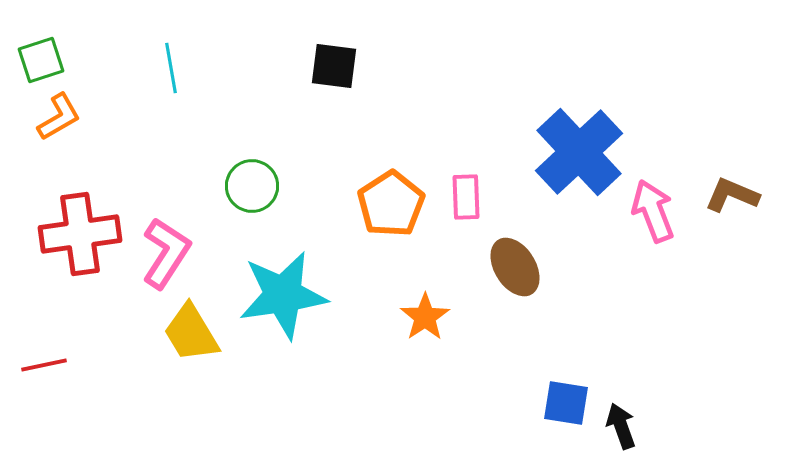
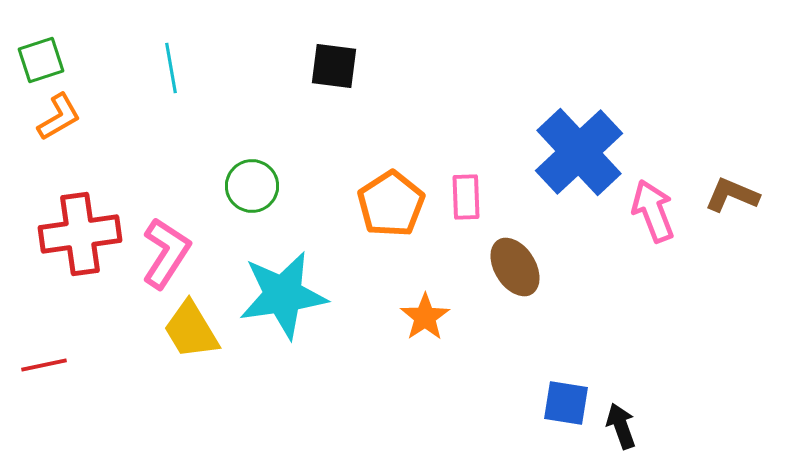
yellow trapezoid: moved 3 px up
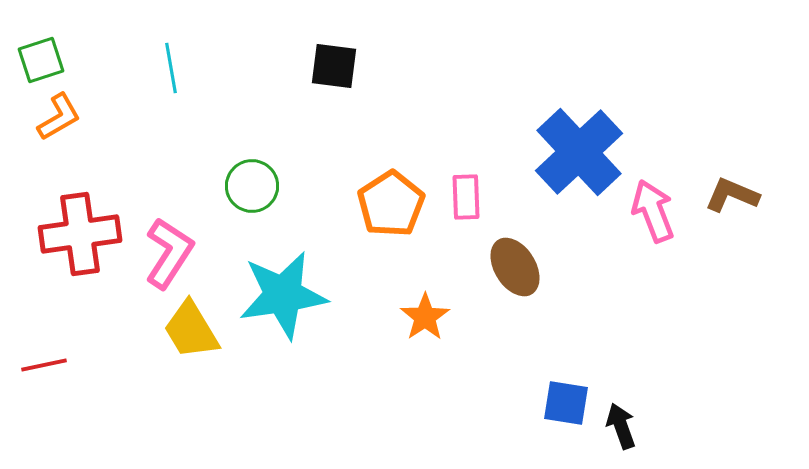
pink L-shape: moved 3 px right
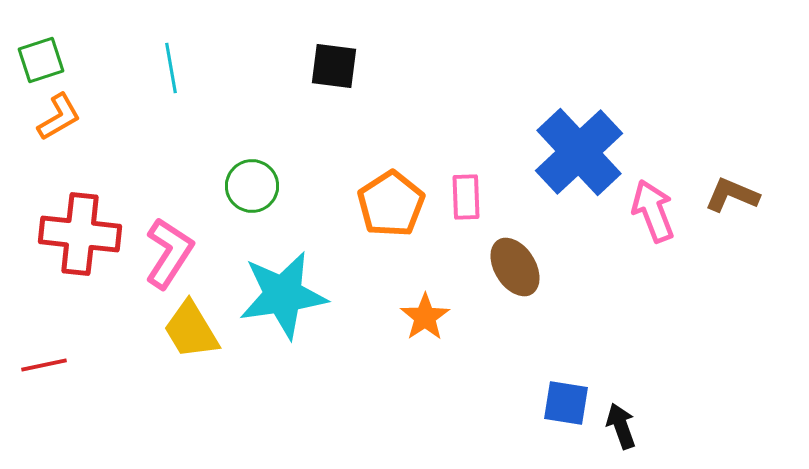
red cross: rotated 14 degrees clockwise
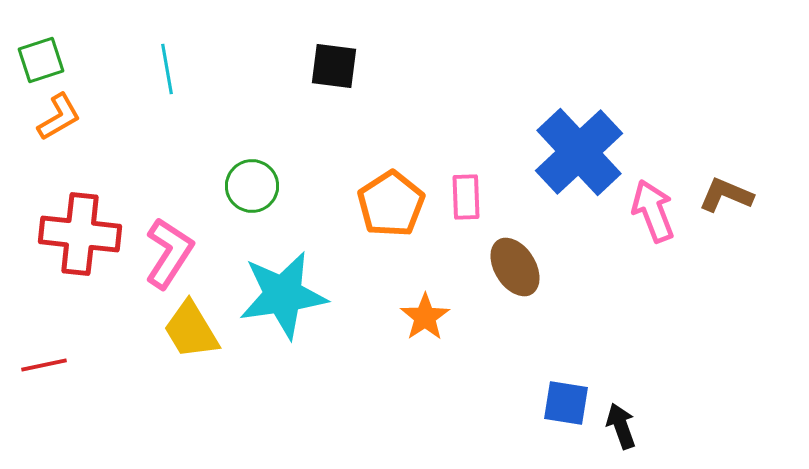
cyan line: moved 4 px left, 1 px down
brown L-shape: moved 6 px left
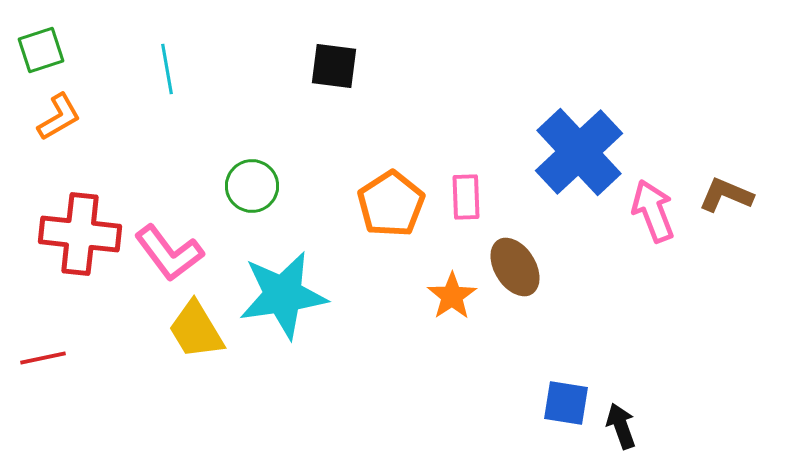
green square: moved 10 px up
pink L-shape: rotated 110 degrees clockwise
orange star: moved 27 px right, 21 px up
yellow trapezoid: moved 5 px right
red line: moved 1 px left, 7 px up
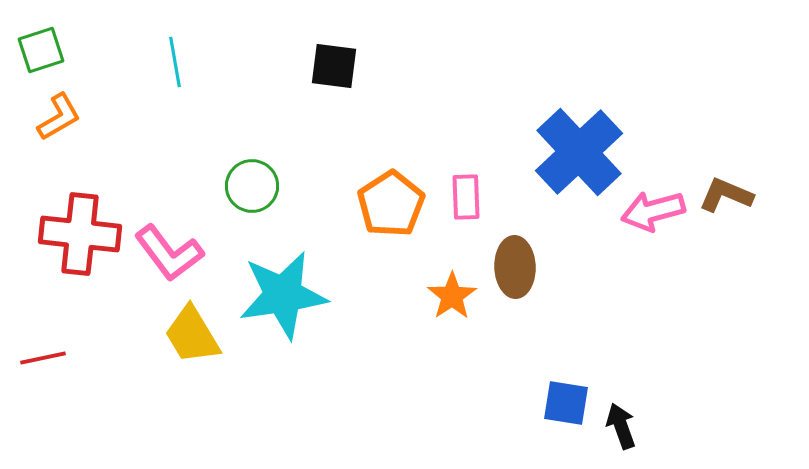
cyan line: moved 8 px right, 7 px up
pink arrow: rotated 84 degrees counterclockwise
brown ellipse: rotated 30 degrees clockwise
yellow trapezoid: moved 4 px left, 5 px down
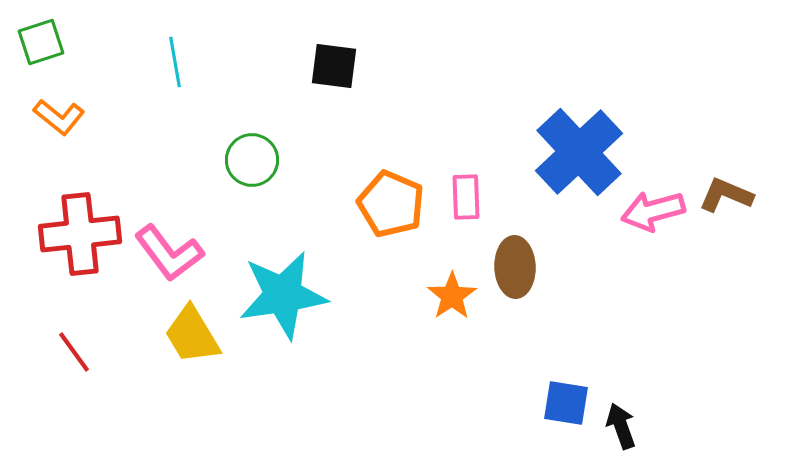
green square: moved 8 px up
orange L-shape: rotated 69 degrees clockwise
green circle: moved 26 px up
orange pentagon: rotated 16 degrees counterclockwise
red cross: rotated 12 degrees counterclockwise
red line: moved 31 px right, 6 px up; rotated 66 degrees clockwise
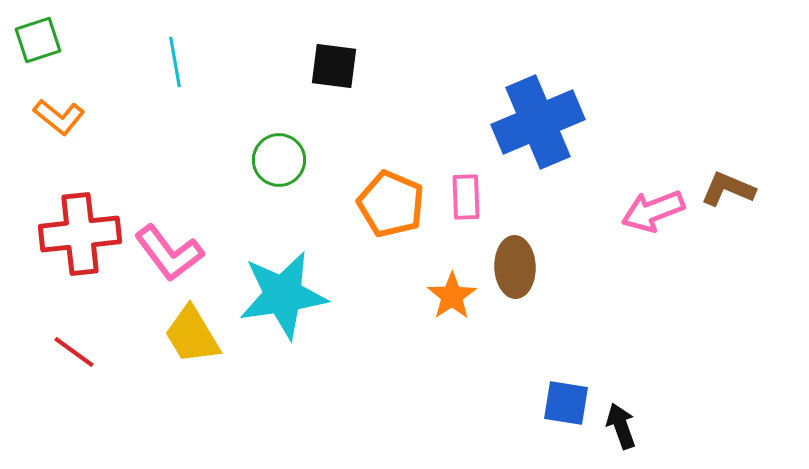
green square: moved 3 px left, 2 px up
blue cross: moved 41 px left, 30 px up; rotated 20 degrees clockwise
green circle: moved 27 px right
brown L-shape: moved 2 px right, 6 px up
pink arrow: rotated 6 degrees counterclockwise
red line: rotated 18 degrees counterclockwise
